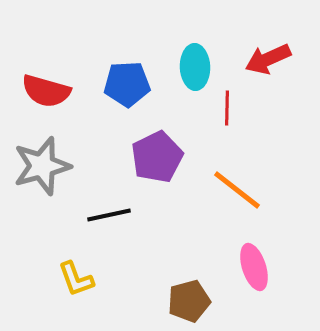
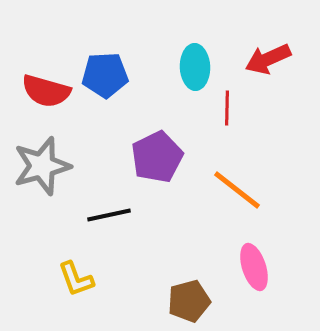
blue pentagon: moved 22 px left, 9 px up
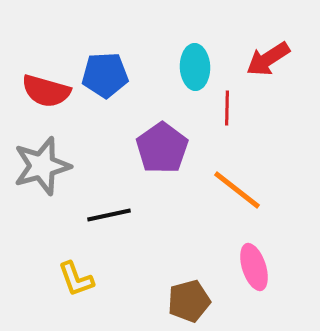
red arrow: rotated 9 degrees counterclockwise
purple pentagon: moved 5 px right, 9 px up; rotated 9 degrees counterclockwise
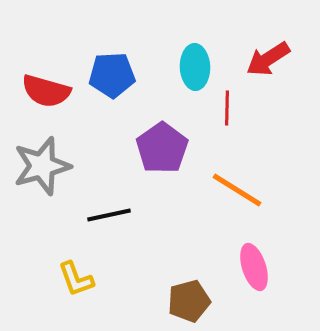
blue pentagon: moved 7 px right
orange line: rotated 6 degrees counterclockwise
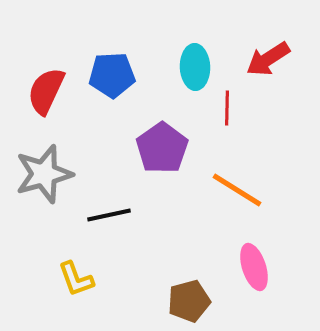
red semicircle: rotated 99 degrees clockwise
gray star: moved 2 px right, 8 px down
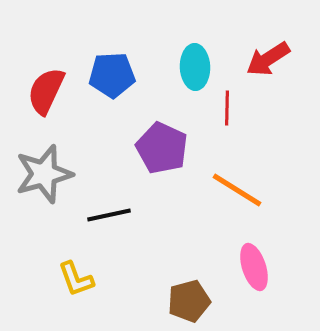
purple pentagon: rotated 12 degrees counterclockwise
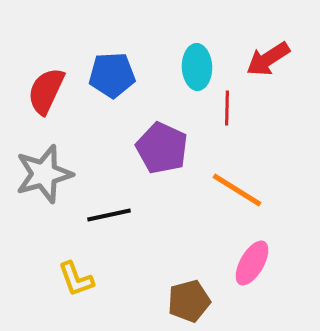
cyan ellipse: moved 2 px right
pink ellipse: moved 2 px left, 4 px up; rotated 48 degrees clockwise
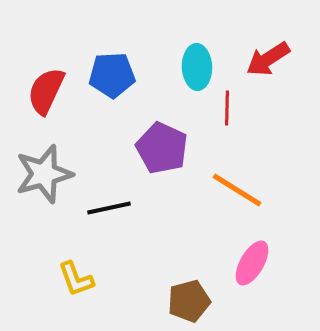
black line: moved 7 px up
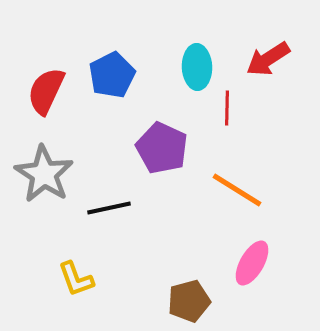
blue pentagon: rotated 24 degrees counterclockwise
gray star: rotated 24 degrees counterclockwise
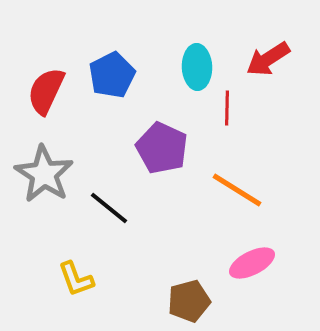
black line: rotated 51 degrees clockwise
pink ellipse: rotated 33 degrees clockwise
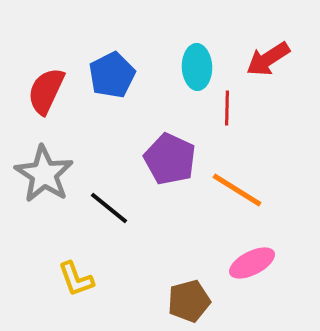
purple pentagon: moved 8 px right, 11 px down
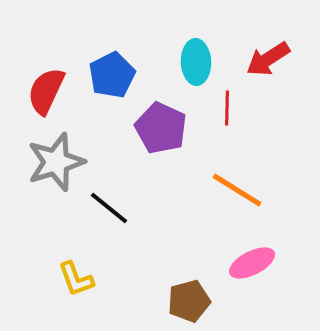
cyan ellipse: moved 1 px left, 5 px up
purple pentagon: moved 9 px left, 31 px up
gray star: moved 12 px right, 12 px up; rotated 22 degrees clockwise
